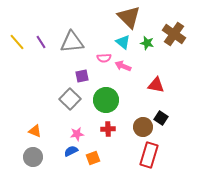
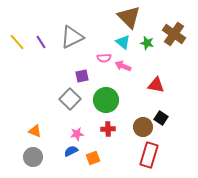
gray triangle: moved 5 px up; rotated 20 degrees counterclockwise
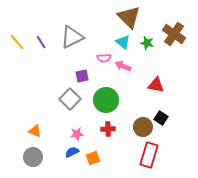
blue semicircle: moved 1 px right, 1 px down
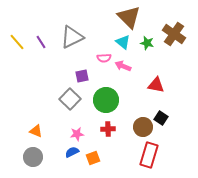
orange triangle: moved 1 px right
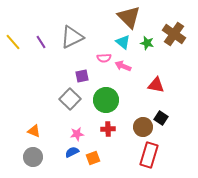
yellow line: moved 4 px left
orange triangle: moved 2 px left
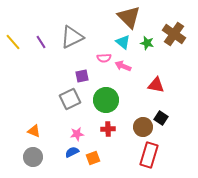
gray square: rotated 20 degrees clockwise
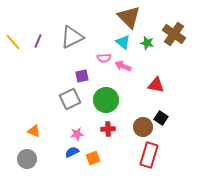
purple line: moved 3 px left, 1 px up; rotated 56 degrees clockwise
gray circle: moved 6 px left, 2 px down
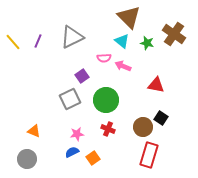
cyan triangle: moved 1 px left, 1 px up
purple square: rotated 24 degrees counterclockwise
red cross: rotated 24 degrees clockwise
orange square: rotated 16 degrees counterclockwise
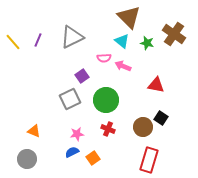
purple line: moved 1 px up
red rectangle: moved 5 px down
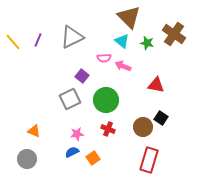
purple square: rotated 16 degrees counterclockwise
